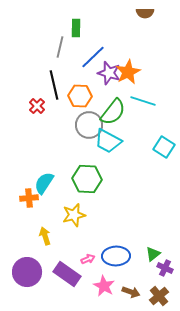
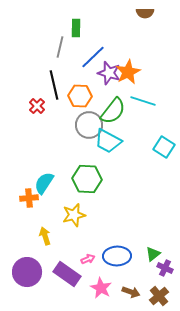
green semicircle: moved 1 px up
blue ellipse: moved 1 px right
pink star: moved 3 px left, 2 px down
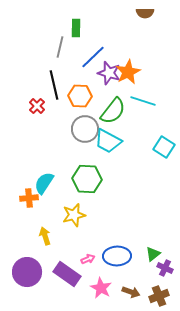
gray circle: moved 4 px left, 4 px down
brown cross: rotated 18 degrees clockwise
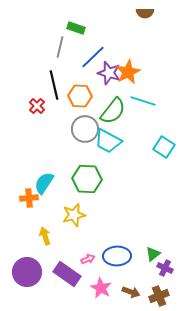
green rectangle: rotated 72 degrees counterclockwise
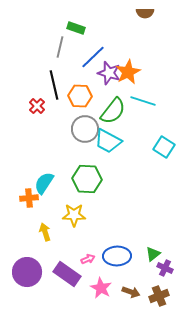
yellow star: rotated 15 degrees clockwise
yellow arrow: moved 4 px up
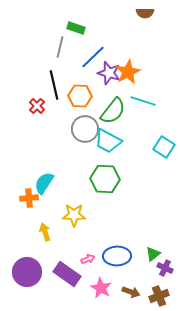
green hexagon: moved 18 px right
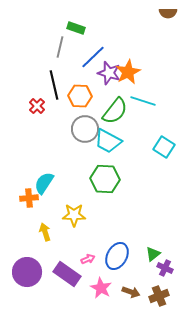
brown semicircle: moved 23 px right
green semicircle: moved 2 px right
blue ellipse: rotated 60 degrees counterclockwise
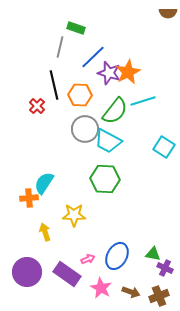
orange hexagon: moved 1 px up
cyan line: rotated 35 degrees counterclockwise
green triangle: rotated 49 degrees clockwise
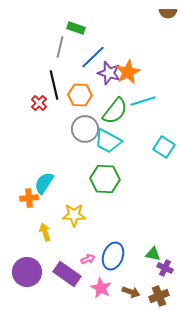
red cross: moved 2 px right, 3 px up
blue ellipse: moved 4 px left; rotated 8 degrees counterclockwise
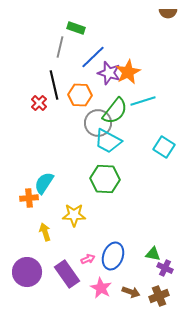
gray circle: moved 13 px right, 6 px up
purple rectangle: rotated 20 degrees clockwise
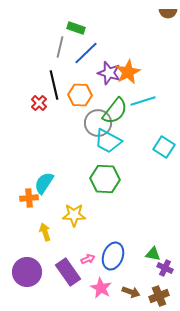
blue line: moved 7 px left, 4 px up
purple rectangle: moved 1 px right, 2 px up
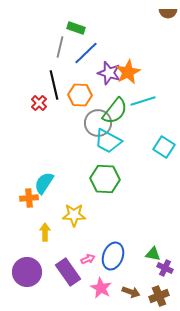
yellow arrow: rotated 18 degrees clockwise
